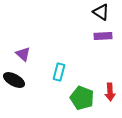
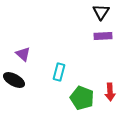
black triangle: rotated 30 degrees clockwise
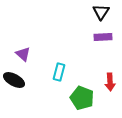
purple rectangle: moved 1 px down
red arrow: moved 10 px up
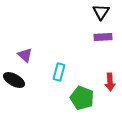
purple triangle: moved 2 px right, 1 px down
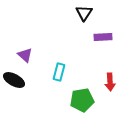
black triangle: moved 17 px left, 1 px down
green pentagon: moved 2 px down; rotated 30 degrees counterclockwise
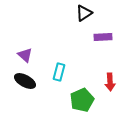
black triangle: rotated 24 degrees clockwise
black ellipse: moved 11 px right, 1 px down
green pentagon: rotated 15 degrees counterclockwise
